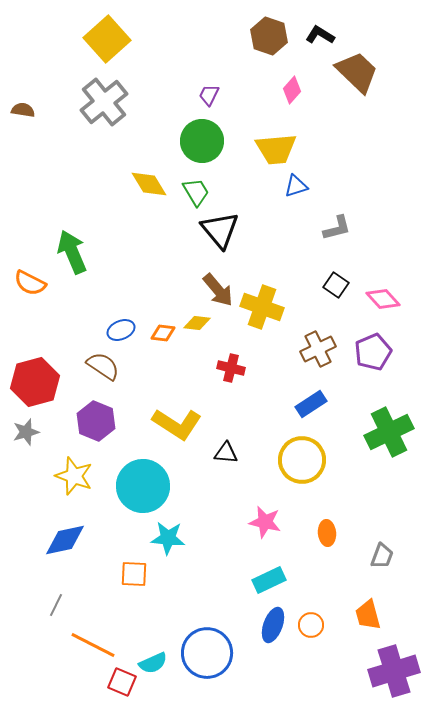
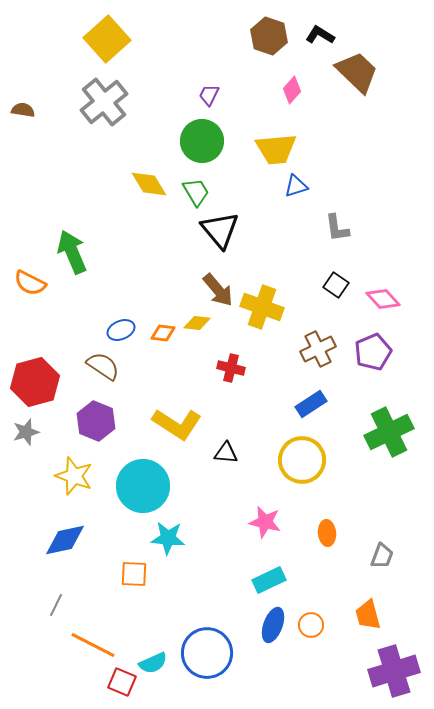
gray L-shape at (337, 228): rotated 96 degrees clockwise
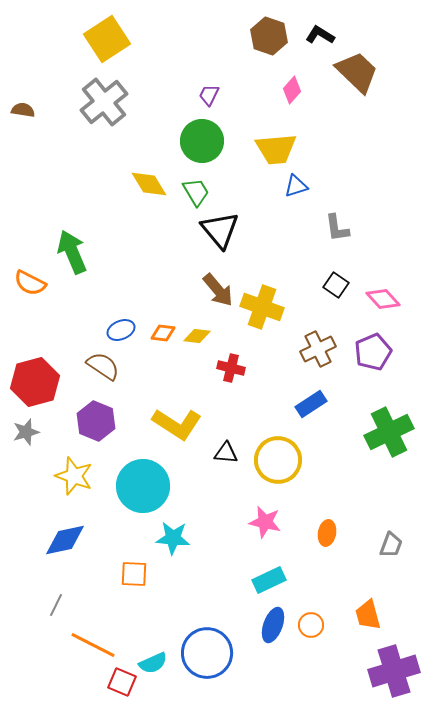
yellow square at (107, 39): rotated 9 degrees clockwise
yellow diamond at (197, 323): moved 13 px down
yellow circle at (302, 460): moved 24 px left
orange ellipse at (327, 533): rotated 15 degrees clockwise
cyan star at (168, 538): moved 5 px right
gray trapezoid at (382, 556): moved 9 px right, 11 px up
